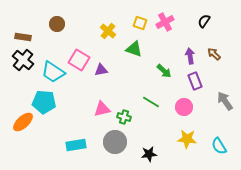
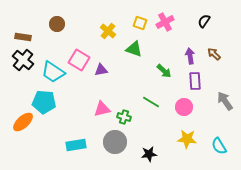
purple rectangle: rotated 18 degrees clockwise
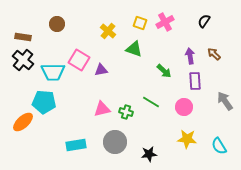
cyan trapezoid: rotated 35 degrees counterclockwise
green cross: moved 2 px right, 5 px up
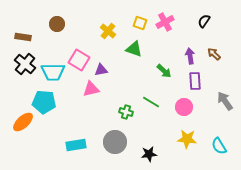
black cross: moved 2 px right, 4 px down
pink triangle: moved 11 px left, 20 px up
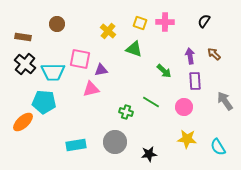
pink cross: rotated 30 degrees clockwise
pink square: moved 1 px right, 1 px up; rotated 20 degrees counterclockwise
cyan semicircle: moved 1 px left, 1 px down
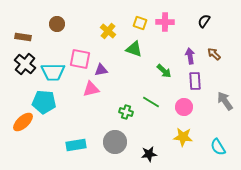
yellow star: moved 4 px left, 2 px up
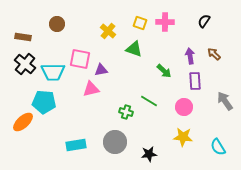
green line: moved 2 px left, 1 px up
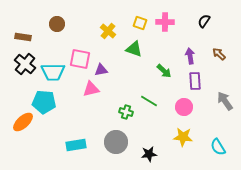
brown arrow: moved 5 px right
gray circle: moved 1 px right
